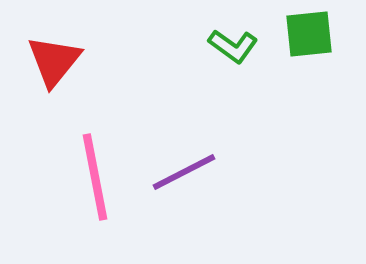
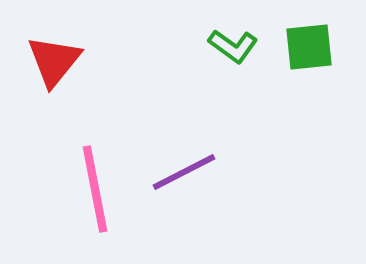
green square: moved 13 px down
pink line: moved 12 px down
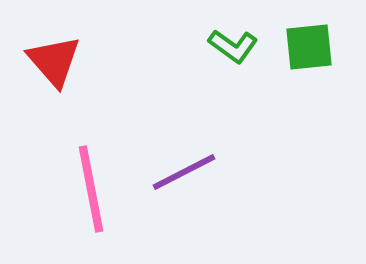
red triangle: rotated 20 degrees counterclockwise
pink line: moved 4 px left
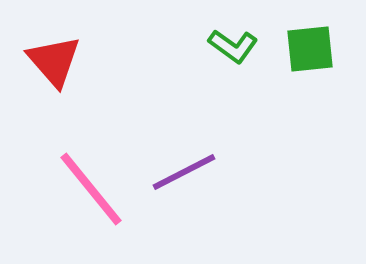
green square: moved 1 px right, 2 px down
pink line: rotated 28 degrees counterclockwise
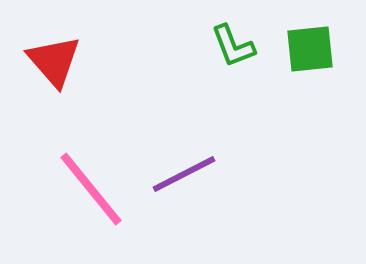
green L-shape: rotated 33 degrees clockwise
purple line: moved 2 px down
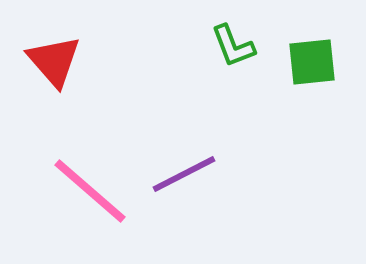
green square: moved 2 px right, 13 px down
pink line: moved 1 px left, 2 px down; rotated 10 degrees counterclockwise
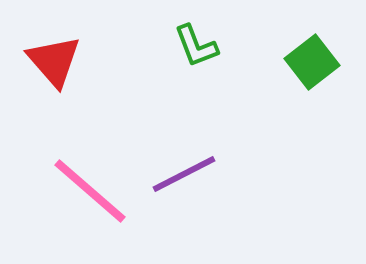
green L-shape: moved 37 px left
green square: rotated 32 degrees counterclockwise
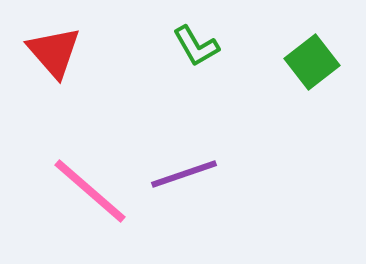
green L-shape: rotated 9 degrees counterclockwise
red triangle: moved 9 px up
purple line: rotated 8 degrees clockwise
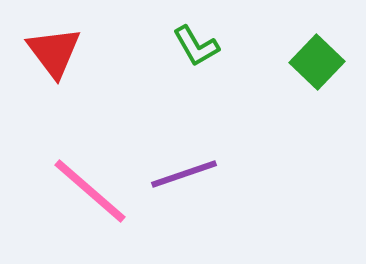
red triangle: rotated 4 degrees clockwise
green square: moved 5 px right; rotated 8 degrees counterclockwise
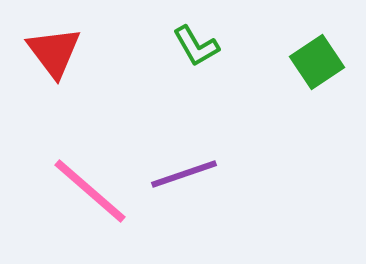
green square: rotated 12 degrees clockwise
